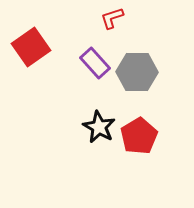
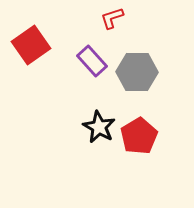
red square: moved 2 px up
purple rectangle: moved 3 px left, 2 px up
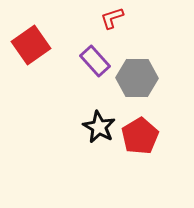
purple rectangle: moved 3 px right
gray hexagon: moved 6 px down
red pentagon: moved 1 px right
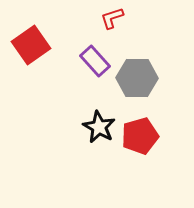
red pentagon: rotated 15 degrees clockwise
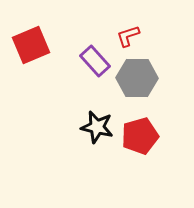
red L-shape: moved 16 px right, 18 px down
red square: rotated 12 degrees clockwise
black star: moved 2 px left; rotated 16 degrees counterclockwise
